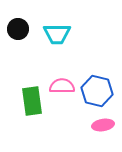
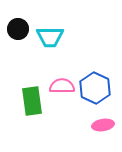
cyan trapezoid: moved 7 px left, 3 px down
blue hexagon: moved 2 px left, 3 px up; rotated 12 degrees clockwise
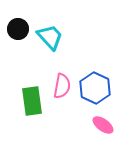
cyan trapezoid: rotated 132 degrees counterclockwise
pink semicircle: rotated 100 degrees clockwise
pink ellipse: rotated 45 degrees clockwise
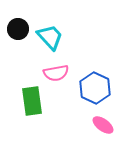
pink semicircle: moved 6 px left, 13 px up; rotated 70 degrees clockwise
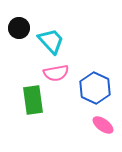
black circle: moved 1 px right, 1 px up
cyan trapezoid: moved 1 px right, 4 px down
green rectangle: moved 1 px right, 1 px up
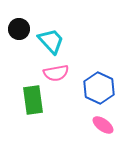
black circle: moved 1 px down
blue hexagon: moved 4 px right
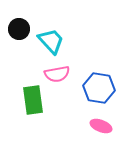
pink semicircle: moved 1 px right, 1 px down
blue hexagon: rotated 16 degrees counterclockwise
pink ellipse: moved 2 px left, 1 px down; rotated 15 degrees counterclockwise
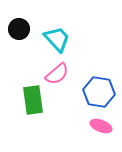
cyan trapezoid: moved 6 px right, 2 px up
pink semicircle: rotated 30 degrees counterclockwise
blue hexagon: moved 4 px down
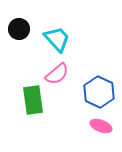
blue hexagon: rotated 16 degrees clockwise
